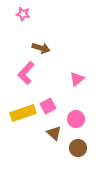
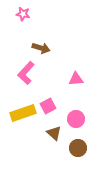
pink triangle: moved 1 px left; rotated 35 degrees clockwise
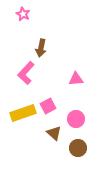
pink star: rotated 16 degrees clockwise
brown arrow: rotated 84 degrees clockwise
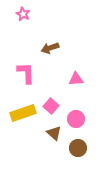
brown arrow: moved 9 px right; rotated 60 degrees clockwise
pink L-shape: rotated 135 degrees clockwise
pink square: moved 3 px right; rotated 21 degrees counterclockwise
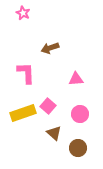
pink star: moved 1 px up
pink square: moved 3 px left
pink circle: moved 4 px right, 5 px up
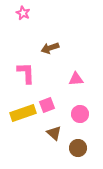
pink square: moved 1 px left, 1 px up; rotated 28 degrees clockwise
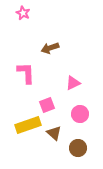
pink triangle: moved 3 px left, 4 px down; rotated 21 degrees counterclockwise
yellow rectangle: moved 5 px right, 12 px down
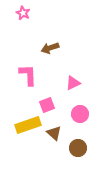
pink L-shape: moved 2 px right, 2 px down
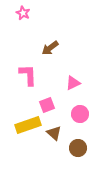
brown arrow: rotated 18 degrees counterclockwise
